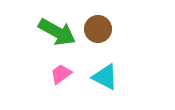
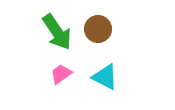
green arrow: rotated 27 degrees clockwise
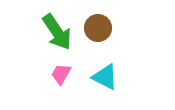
brown circle: moved 1 px up
pink trapezoid: rotated 25 degrees counterclockwise
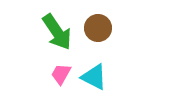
cyan triangle: moved 11 px left
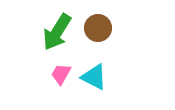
green arrow: rotated 66 degrees clockwise
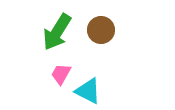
brown circle: moved 3 px right, 2 px down
cyan triangle: moved 6 px left, 14 px down
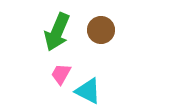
green arrow: rotated 9 degrees counterclockwise
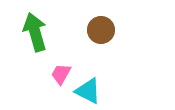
green arrow: moved 22 px left; rotated 141 degrees clockwise
